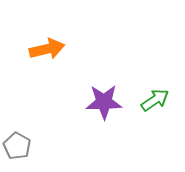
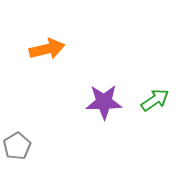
gray pentagon: rotated 12 degrees clockwise
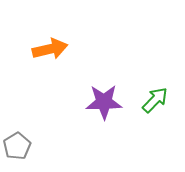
orange arrow: moved 3 px right
green arrow: rotated 12 degrees counterclockwise
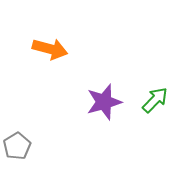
orange arrow: rotated 28 degrees clockwise
purple star: rotated 15 degrees counterclockwise
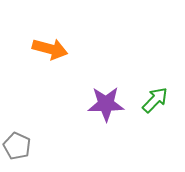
purple star: moved 2 px right, 2 px down; rotated 15 degrees clockwise
gray pentagon: rotated 16 degrees counterclockwise
